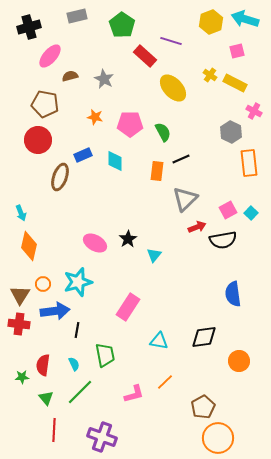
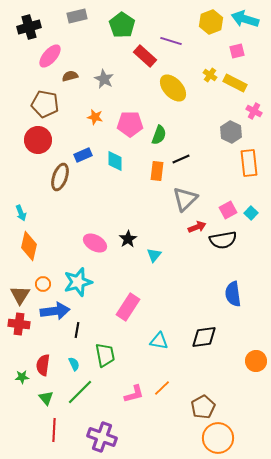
green semicircle at (163, 132): moved 4 px left, 3 px down; rotated 48 degrees clockwise
orange circle at (239, 361): moved 17 px right
orange line at (165, 382): moved 3 px left, 6 px down
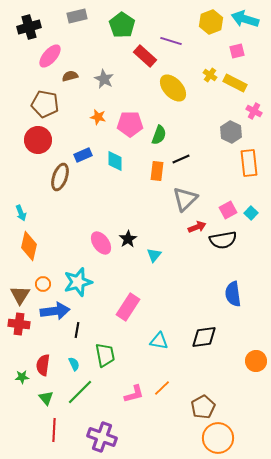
orange star at (95, 117): moved 3 px right
pink ellipse at (95, 243): moved 6 px right; rotated 25 degrees clockwise
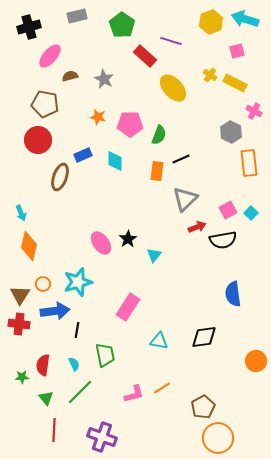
orange line at (162, 388): rotated 12 degrees clockwise
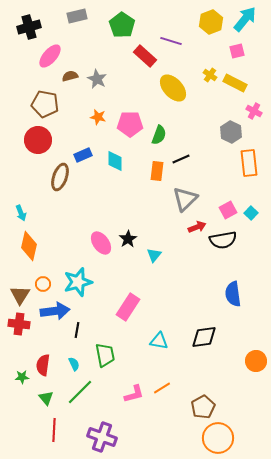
cyan arrow at (245, 19): rotated 112 degrees clockwise
gray star at (104, 79): moved 7 px left
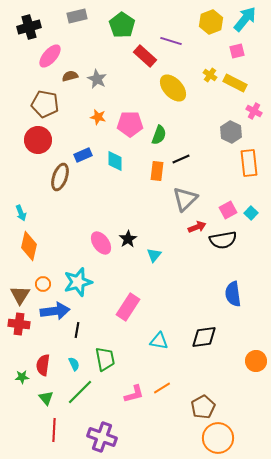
green trapezoid at (105, 355): moved 4 px down
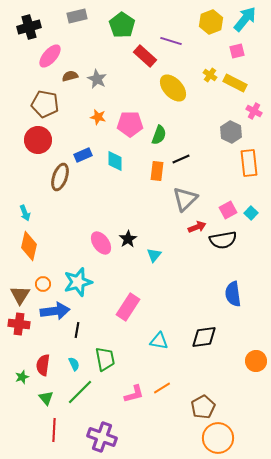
cyan arrow at (21, 213): moved 4 px right
green star at (22, 377): rotated 16 degrees counterclockwise
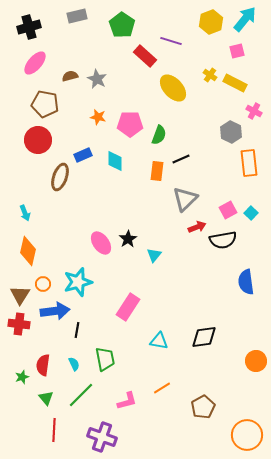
pink ellipse at (50, 56): moved 15 px left, 7 px down
orange diamond at (29, 246): moved 1 px left, 5 px down
blue semicircle at (233, 294): moved 13 px right, 12 px up
green line at (80, 392): moved 1 px right, 3 px down
pink L-shape at (134, 394): moved 7 px left, 7 px down
orange circle at (218, 438): moved 29 px right, 3 px up
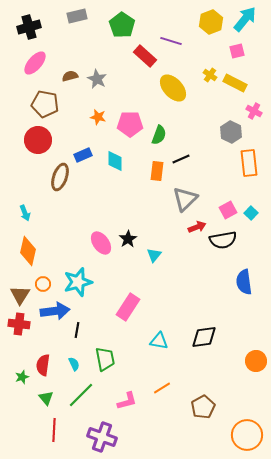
blue semicircle at (246, 282): moved 2 px left
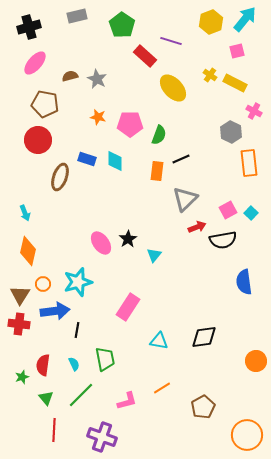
blue rectangle at (83, 155): moved 4 px right, 4 px down; rotated 42 degrees clockwise
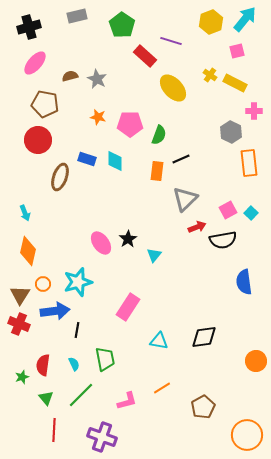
pink cross at (254, 111): rotated 28 degrees counterclockwise
red cross at (19, 324): rotated 15 degrees clockwise
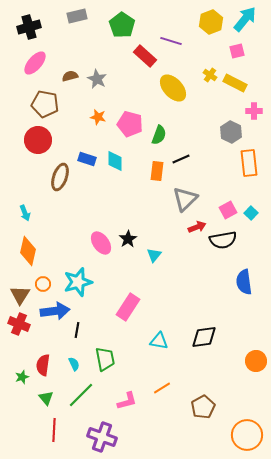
pink pentagon at (130, 124): rotated 15 degrees clockwise
